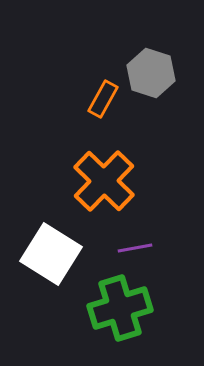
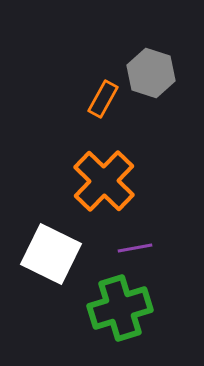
white square: rotated 6 degrees counterclockwise
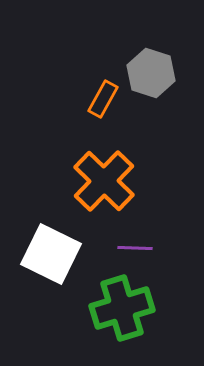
purple line: rotated 12 degrees clockwise
green cross: moved 2 px right
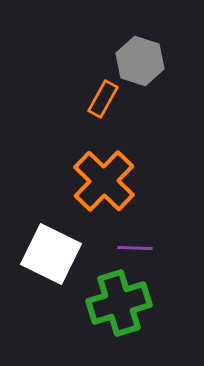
gray hexagon: moved 11 px left, 12 px up
green cross: moved 3 px left, 5 px up
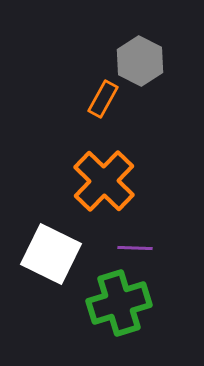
gray hexagon: rotated 9 degrees clockwise
